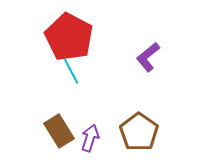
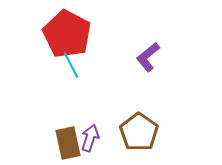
red pentagon: moved 2 px left, 3 px up
cyan line: moved 6 px up
brown rectangle: moved 9 px right, 12 px down; rotated 20 degrees clockwise
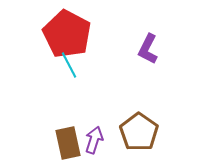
purple L-shape: moved 8 px up; rotated 24 degrees counterclockwise
cyan line: moved 2 px left
purple arrow: moved 4 px right, 2 px down
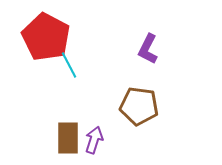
red pentagon: moved 21 px left, 3 px down
brown pentagon: moved 26 px up; rotated 27 degrees counterclockwise
brown rectangle: moved 5 px up; rotated 12 degrees clockwise
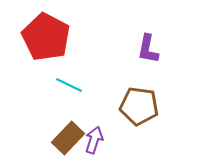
purple L-shape: rotated 16 degrees counterclockwise
cyan line: moved 20 px down; rotated 36 degrees counterclockwise
brown rectangle: rotated 44 degrees clockwise
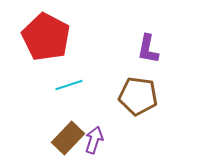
cyan line: rotated 44 degrees counterclockwise
brown pentagon: moved 1 px left, 10 px up
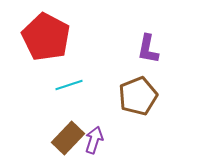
brown pentagon: rotated 30 degrees counterclockwise
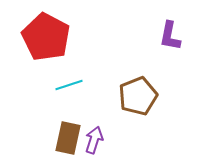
purple L-shape: moved 22 px right, 13 px up
brown rectangle: rotated 32 degrees counterclockwise
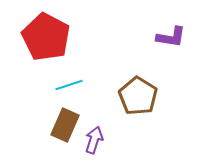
purple L-shape: moved 1 px right, 1 px down; rotated 92 degrees counterclockwise
brown pentagon: rotated 18 degrees counterclockwise
brown rectangle: moved 3 px left, 13 px up; rotated 12 degrees clockwise
